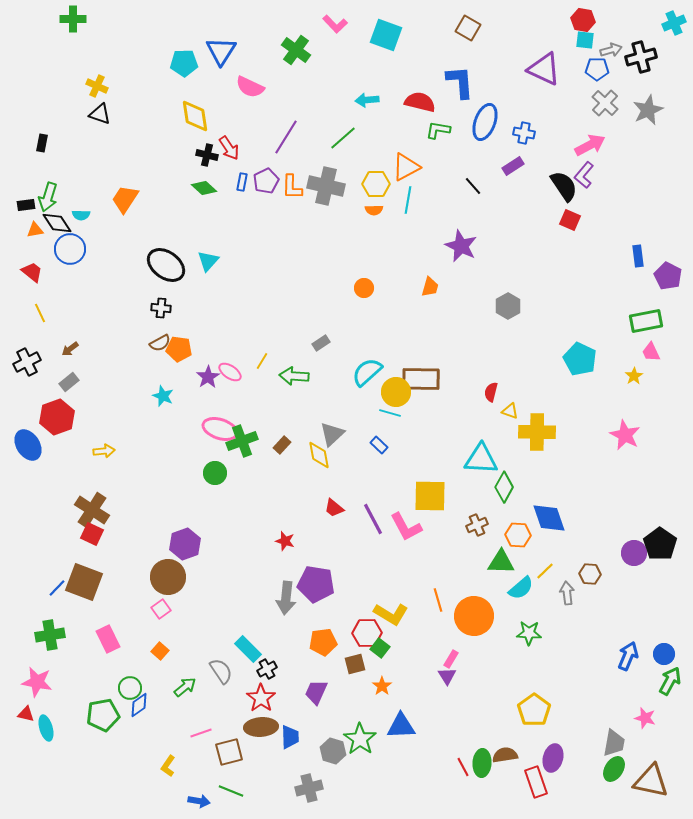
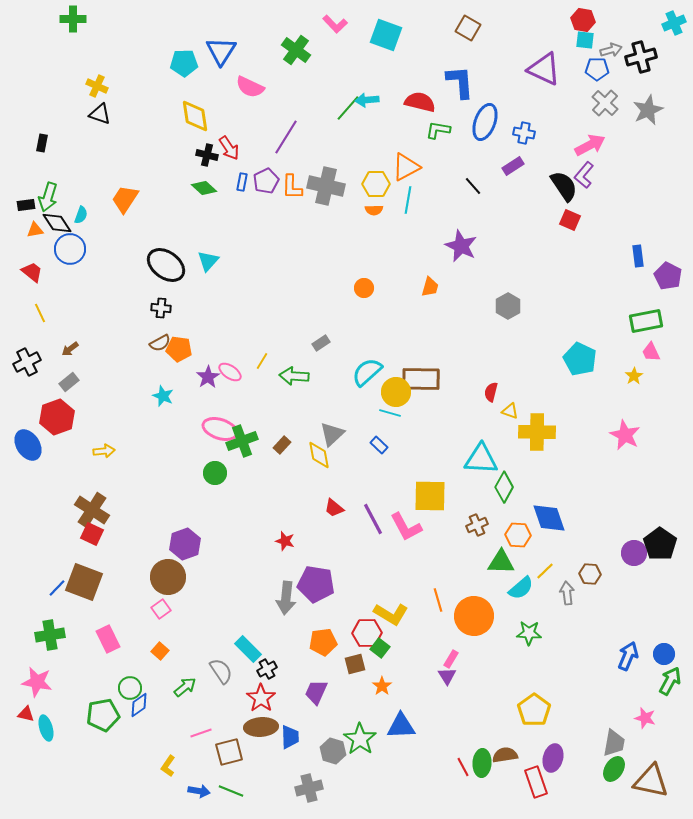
green line at (343, 138): moved 5 px right, 30 px up; rotated 8 degrees counterclockwise
cyan semicircle at (81, 215): rotated 72 degrees counterclockwise
blue arrow at (199, 801): moved 10 px up
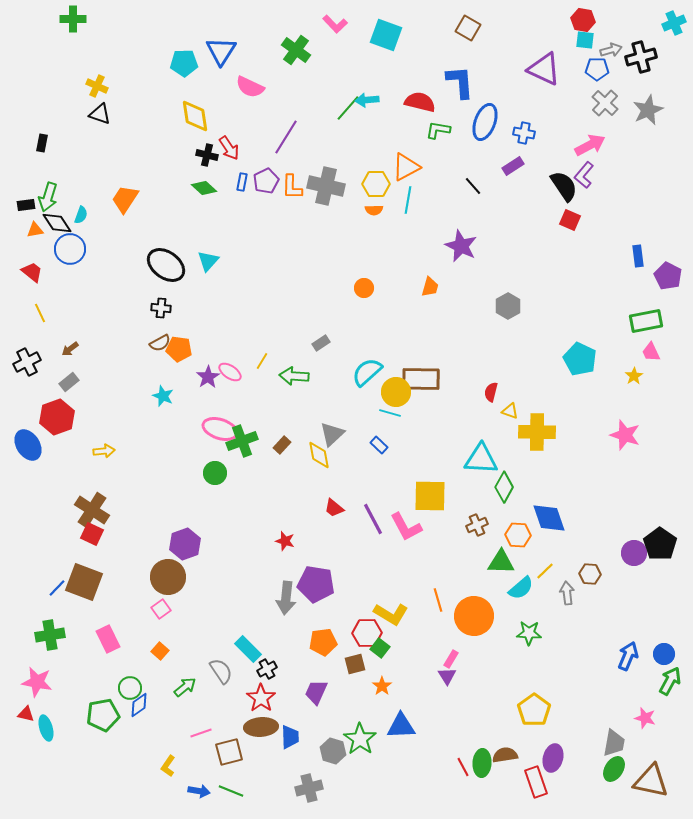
pink star at (625, 435): rotated 8 degrees counterclockwise
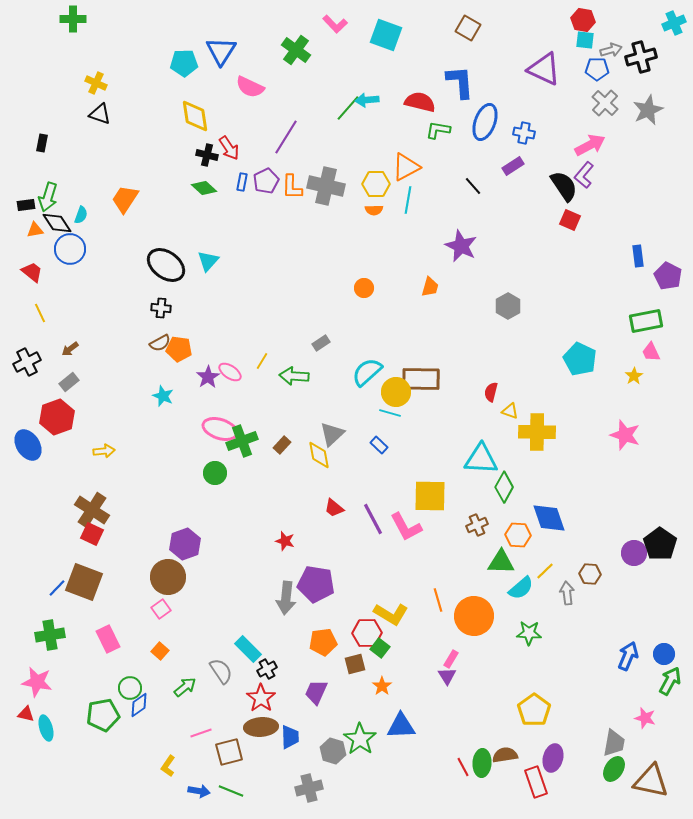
yellow cross at (97, 86): moved 1 px left, 3 px up
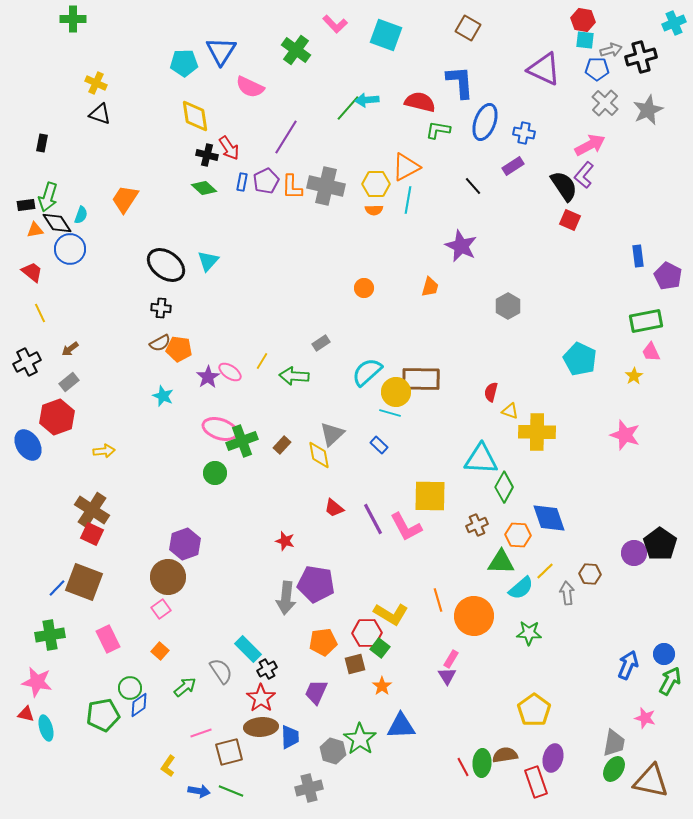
blue arrow at (628, 656): moved 9 px down
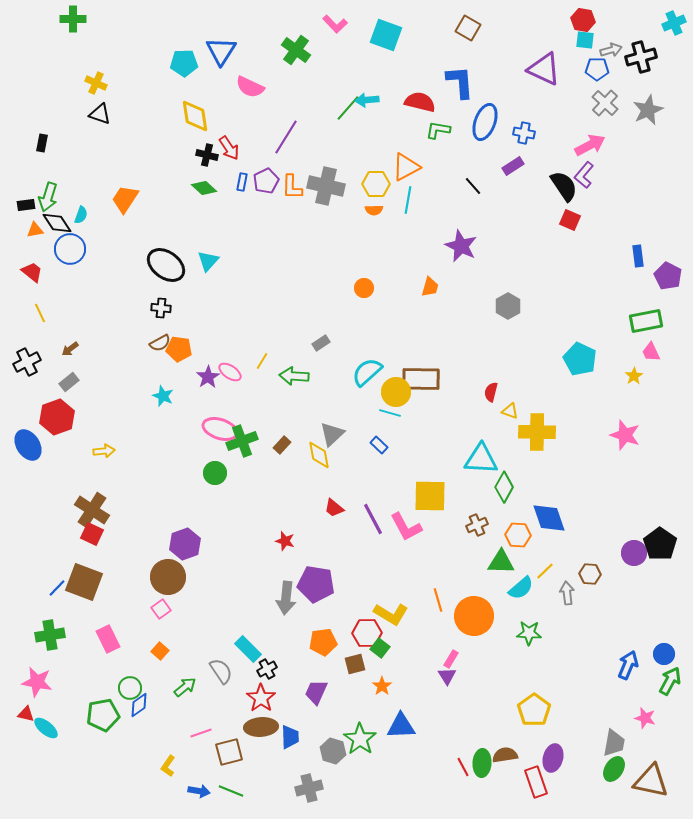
cyan ellipse at (46, 728): rotated 35 degrees counterclockwise
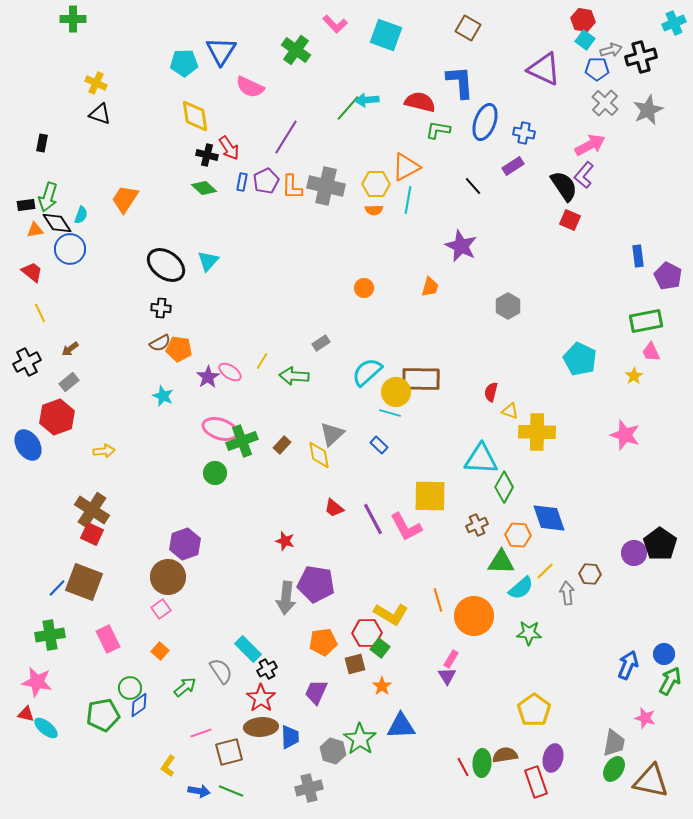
cyan square at (585, 40): rotated 30 degrees clockwise
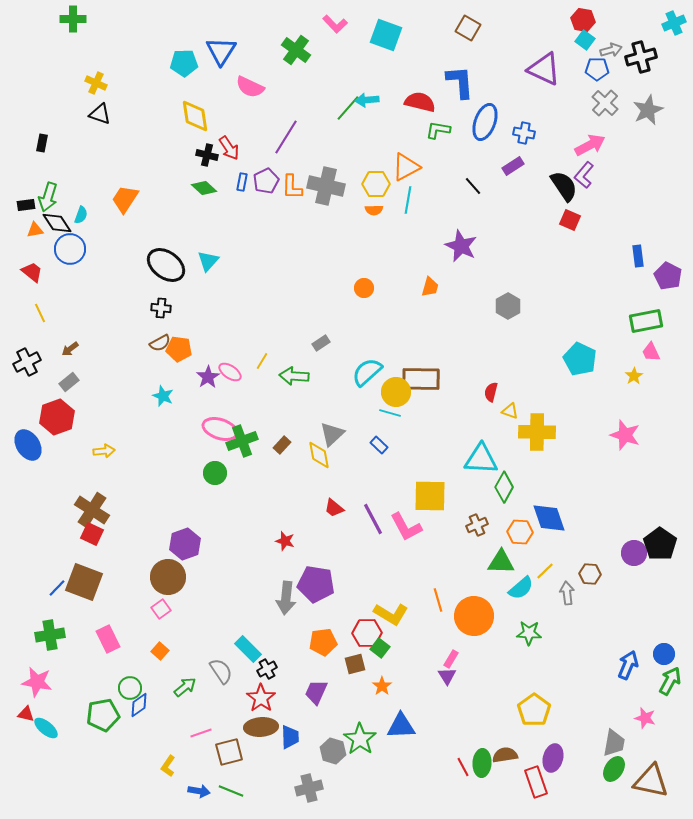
orange hexagon at (518, 535): moved 2 px right, 3 px up
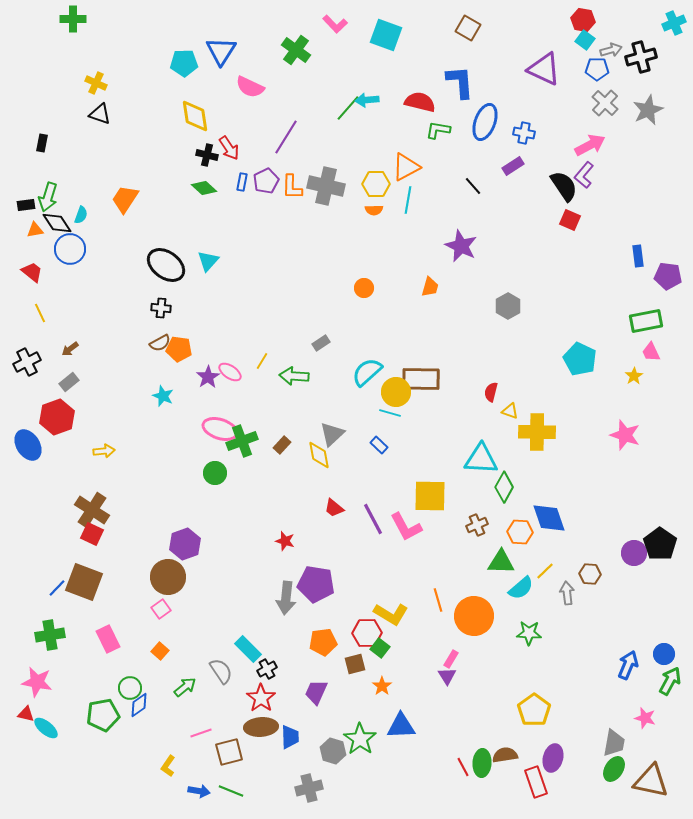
purple pentagon at (668, 276): rotated 20 degrees counterclockwise
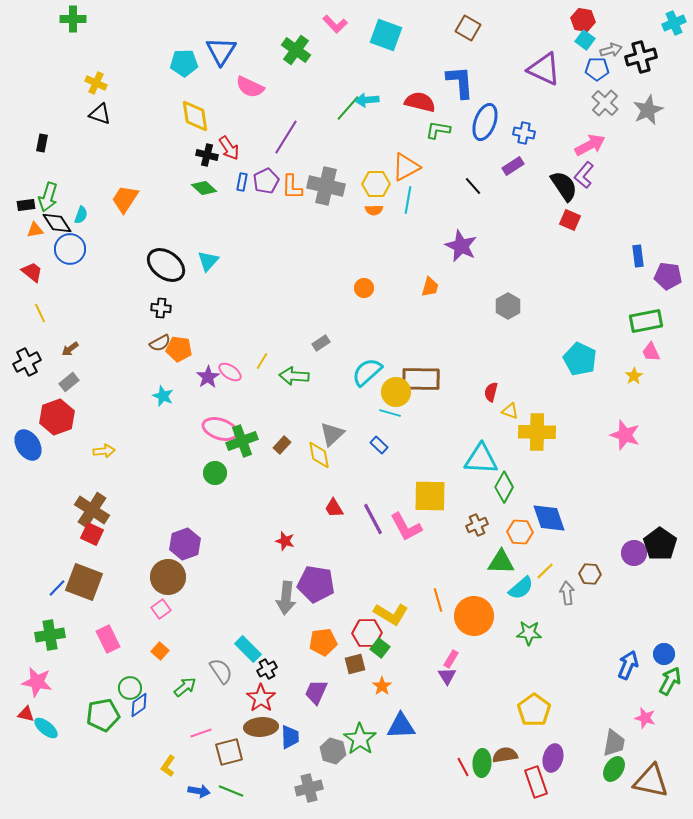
red trapezoid at (334, 508): rotated 20 degrees clockwise
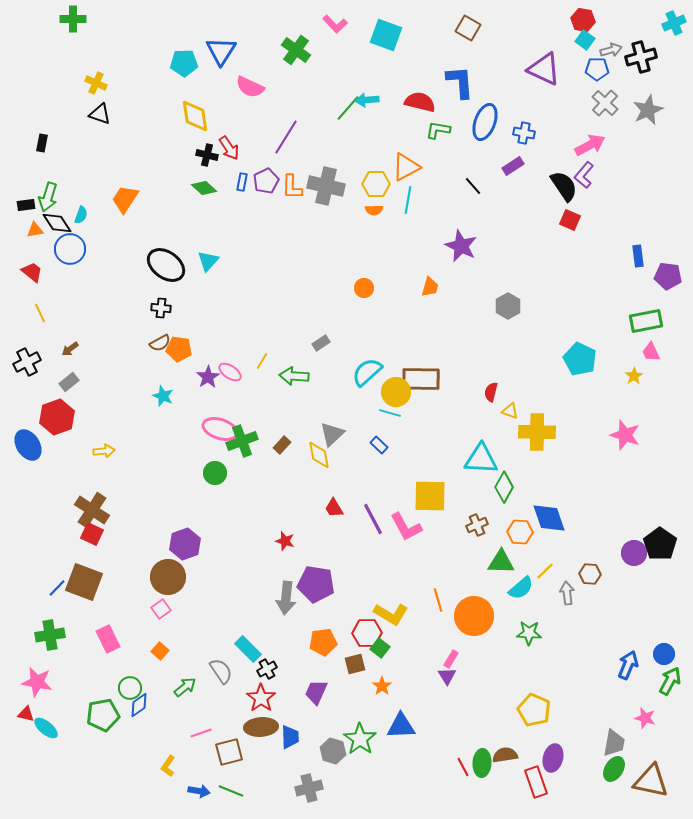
yellow pentagon at (534, 710): rotated 12 degrees counterclockwise
